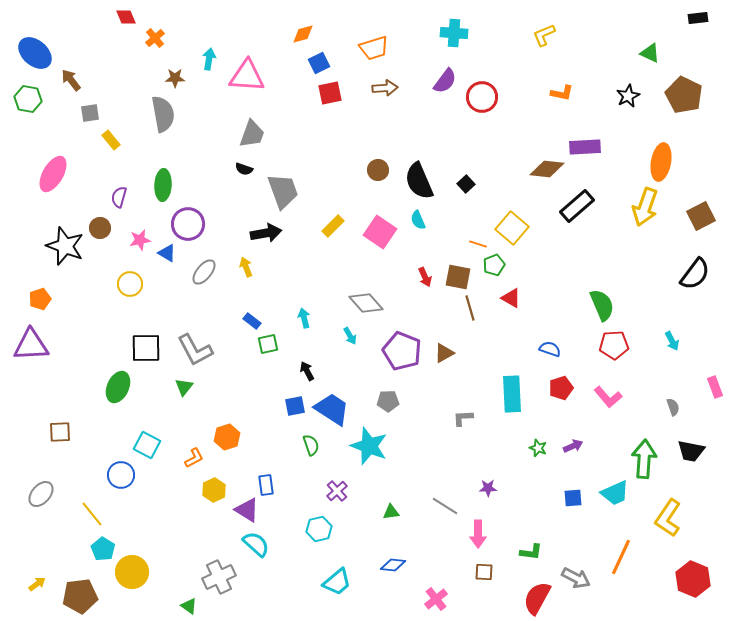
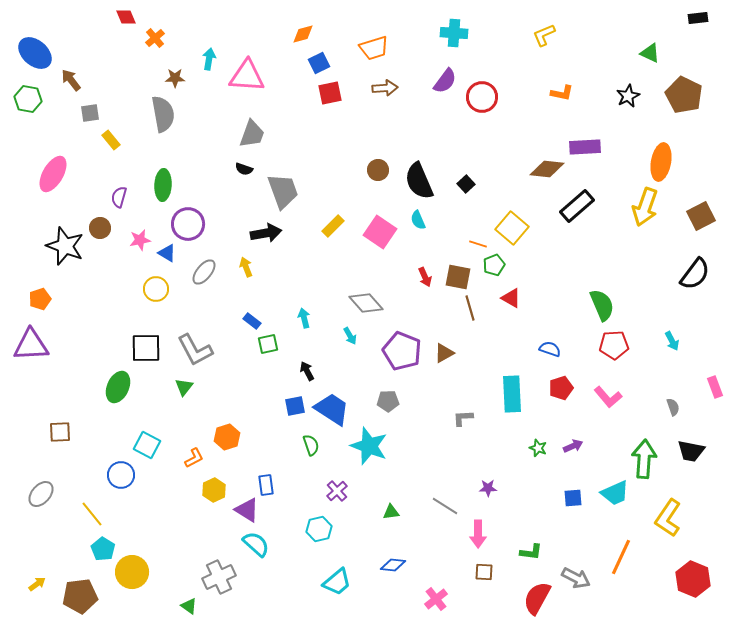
yellow circle at (130, 284): moved 26 px right, 5 px down
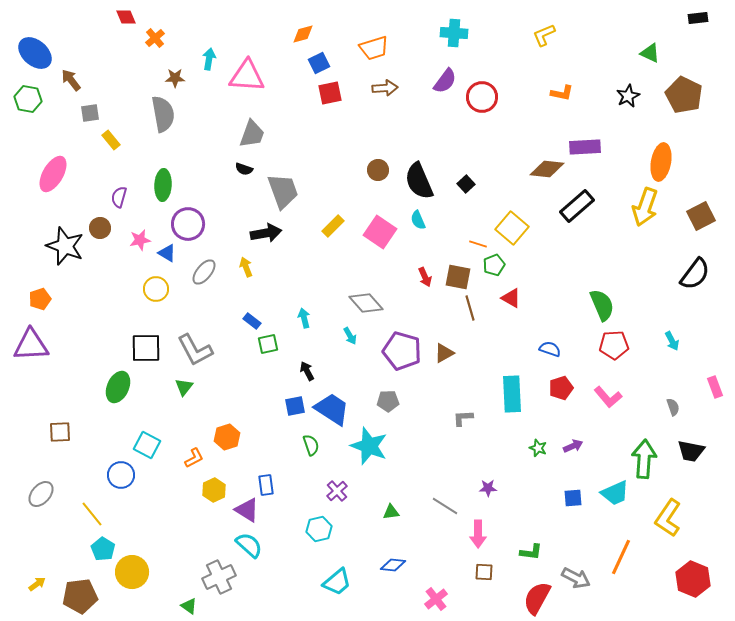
purple pentagon at (402, 351): rotated 6 degrees counterclockwise
cyan semicircle at (256, 544): moved 7 px left, 1 px down
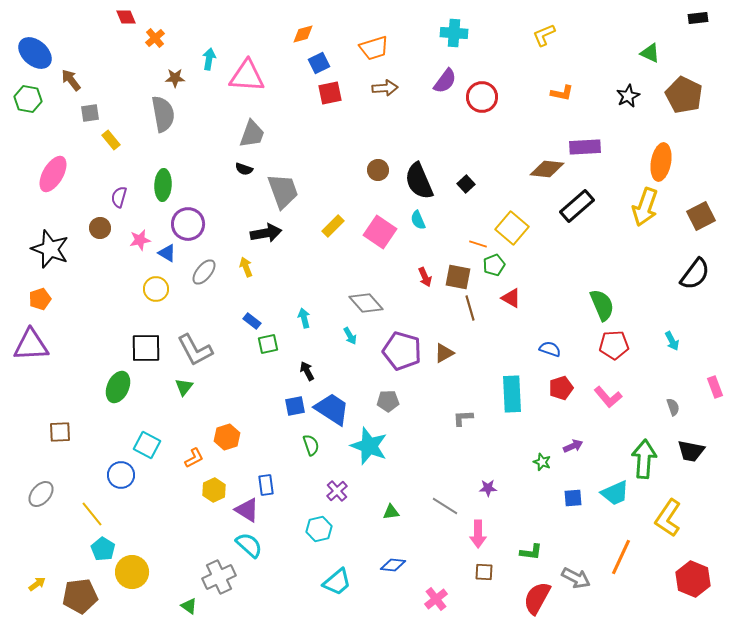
black star at (65, 246): moved 15 px left, 3 px down
green star at (538, 448): moved 4 px right, 14 px down
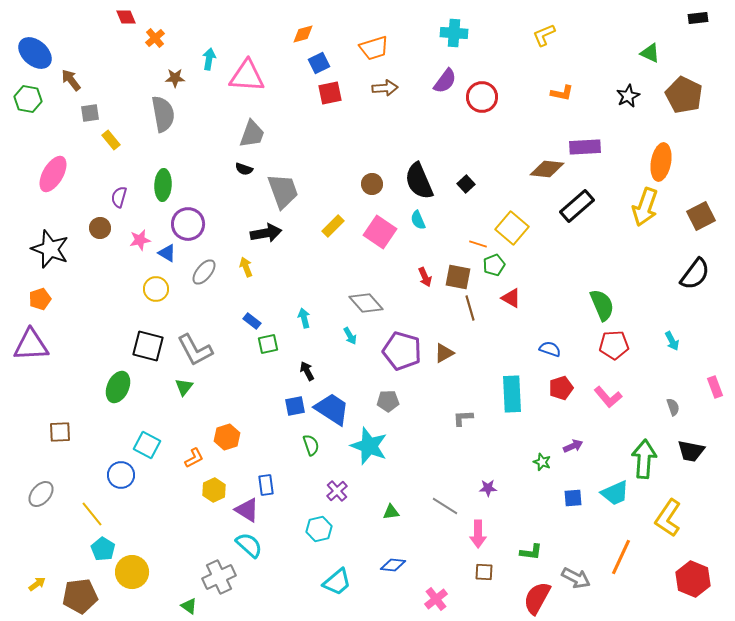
brown circle at (378, 170): moved 6 px left, 14 px down
black square at (146, 348): moved 2 px right, 2 px up; rotated 16 degrees clockwise
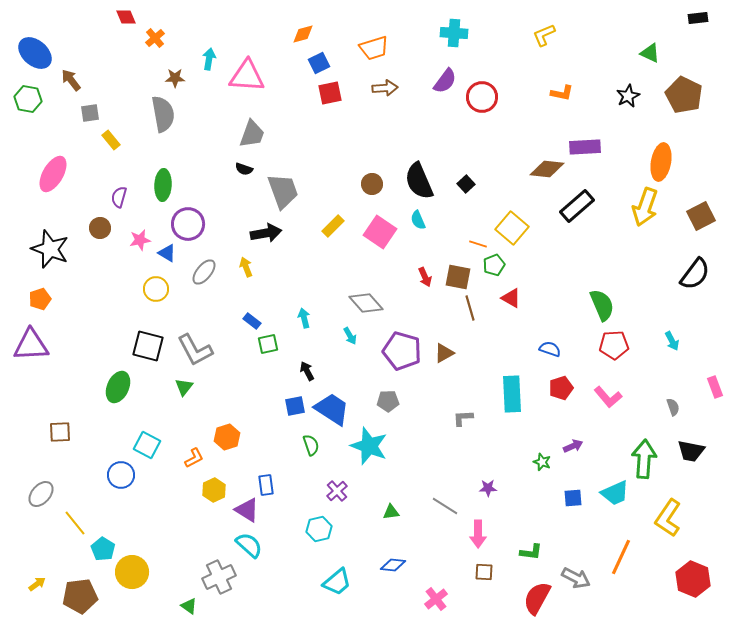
yellow line at (92, 514): moved 17 px left, 9 px down
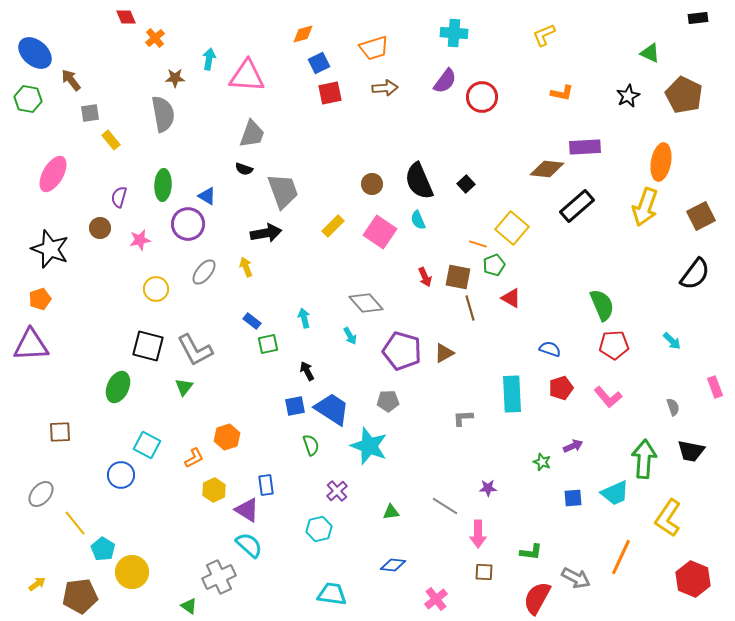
blue triangle at (167, 253): moved 40 px right, 57 px up
cyan arrow at (672, 341): rotated 18 degrees counterclockwise
cyan trapezoid at (337, 582): moved 5 px left, 12 px down; rotated 132 degrees counterclockwise
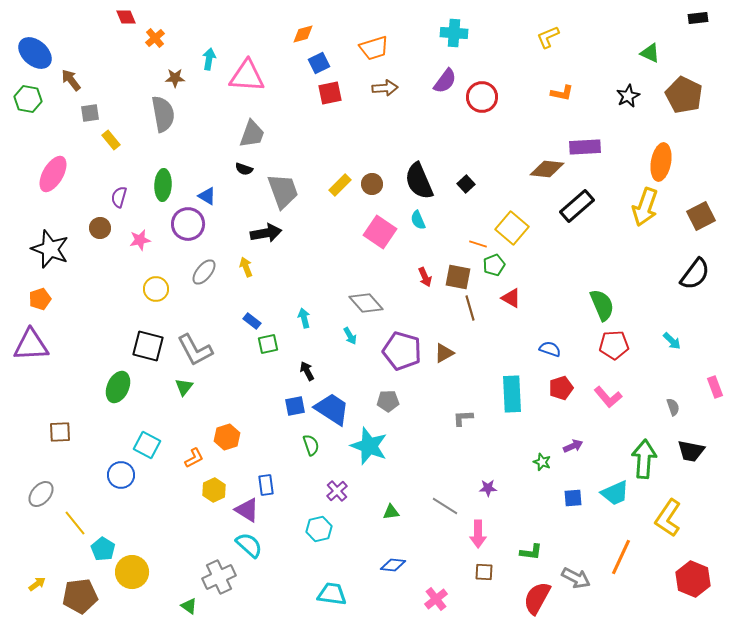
yellow L-shape at (544, 35): moved 4 px right, 2 px down
yellow rectangle at (333, 226): moved 7 px right, 41 px up
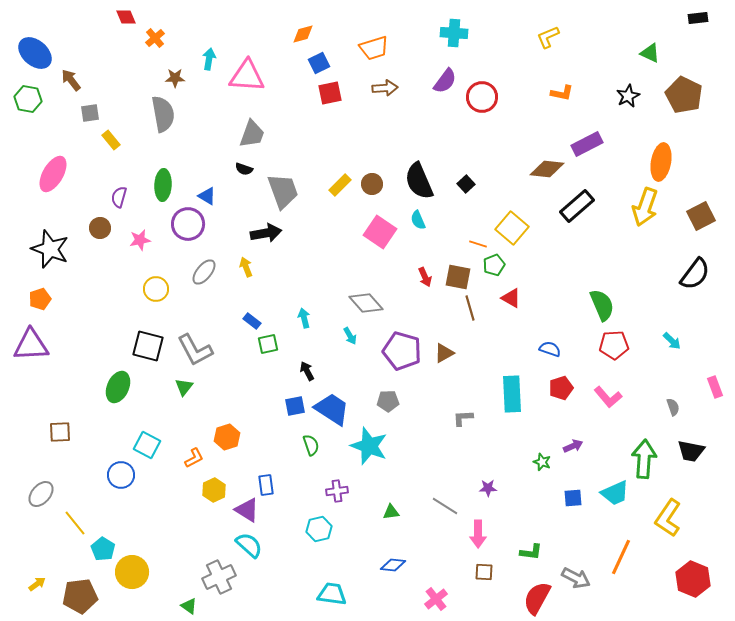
purple rectangle at (585, 147): moved 2 px right, 3 px up; rotated 24 degrees counterclockwise
purple cross at (337, 491): rotated 35 degrees clockwise
